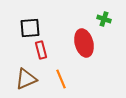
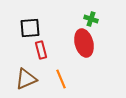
green cross: moved 13 px left
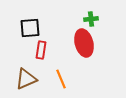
green cross: rotated 24 degrees counterclockwise
red rectangle: rotated 24 degrees clockwise
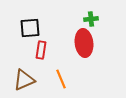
red ellipse: rotated 8 degrees clockwise
brown triangle: moved 2 px left, 1 px down
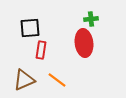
orange line: moved 4 px left, 1 px down; rotated 30 degrees counterclockwise
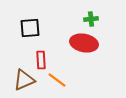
red ellipse: rotated 72 degrees counterclockwise
red rectangle: moved 10 px down; rotated 12 degrees counterclockwise
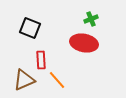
green cross: rotated 16 degrees counterclockwise
black square: rotated 25 degrees clockwise
orange line: rotated 12 degrees clockwise
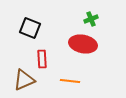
red ellipse: moved 1 px left, 1 px down
red rectangle: moved 1 px right, 1 px up
orange line: moved 13 px right, 1 px down; rotated 42 degrees counterclockwise
